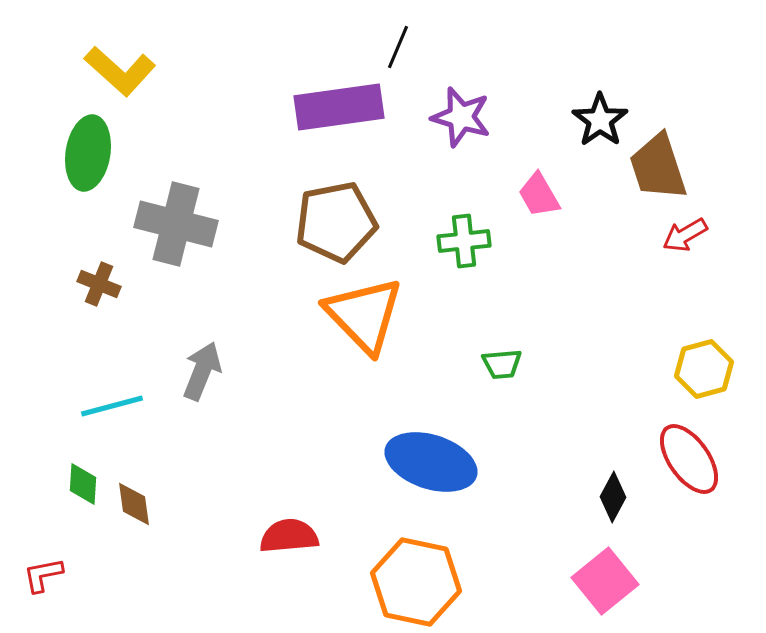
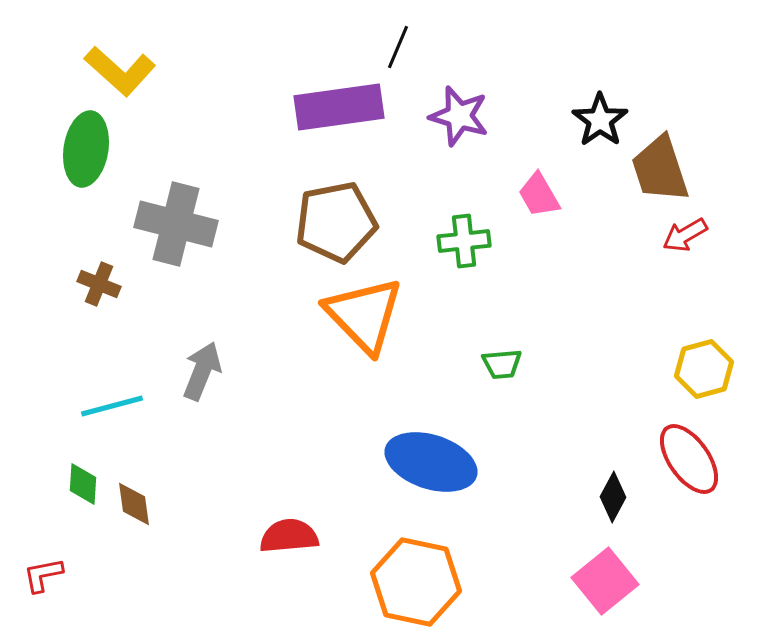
purple star: moved 2 px left, 1 px up
green ellipse: moved 2 px left, 4 px up
brown trapezoid: moved 2 px right, 2 px down
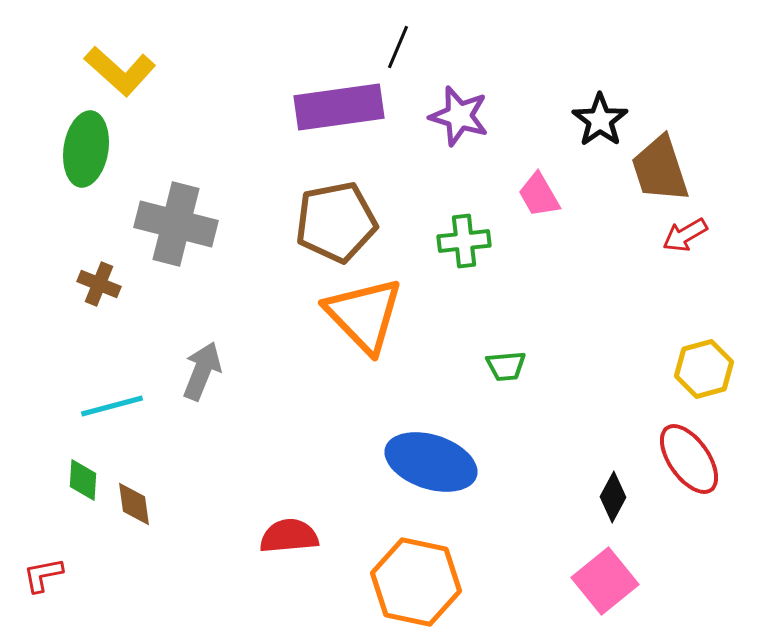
green trapezoid: moved 4 px right, 2 px down
green diamond: moved 4 px up
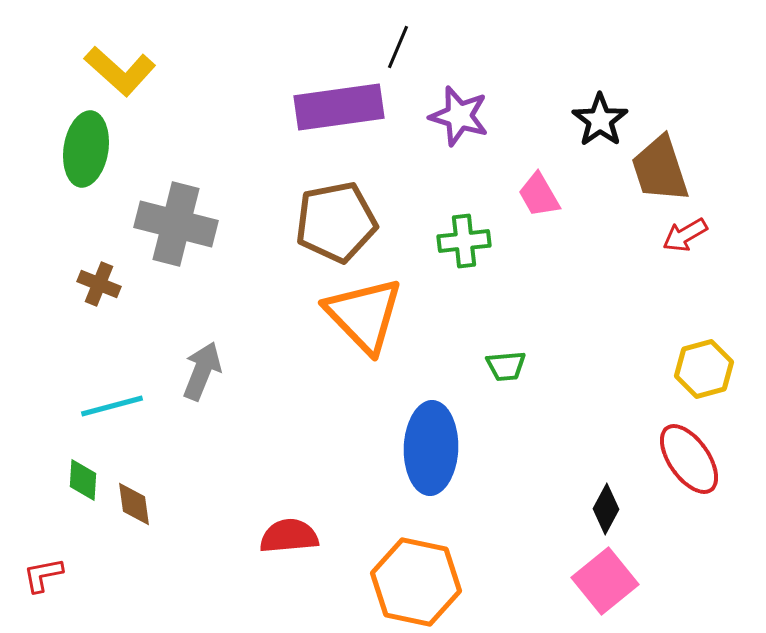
blue ellipse: moved 14 px up; rotated 74 degrees clockwise
black diamond: moved 7 px left, 12 px down
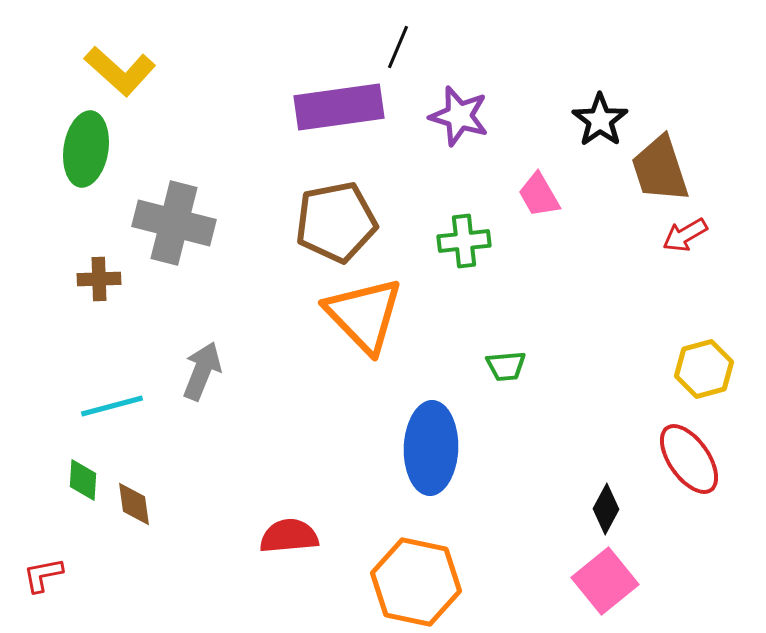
gray cross: moved 2 px left, 1 px up
brown cross: moved 5 px up; rotated 24 degrees counterclockwise
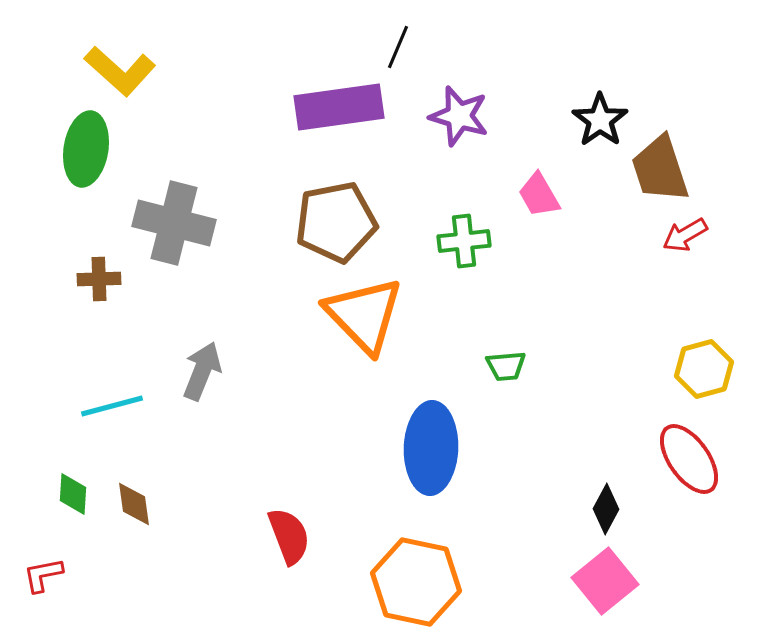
green diamond: moved 10 px left, 14 px down
red semicircle: rotated 74 degrees clockwise
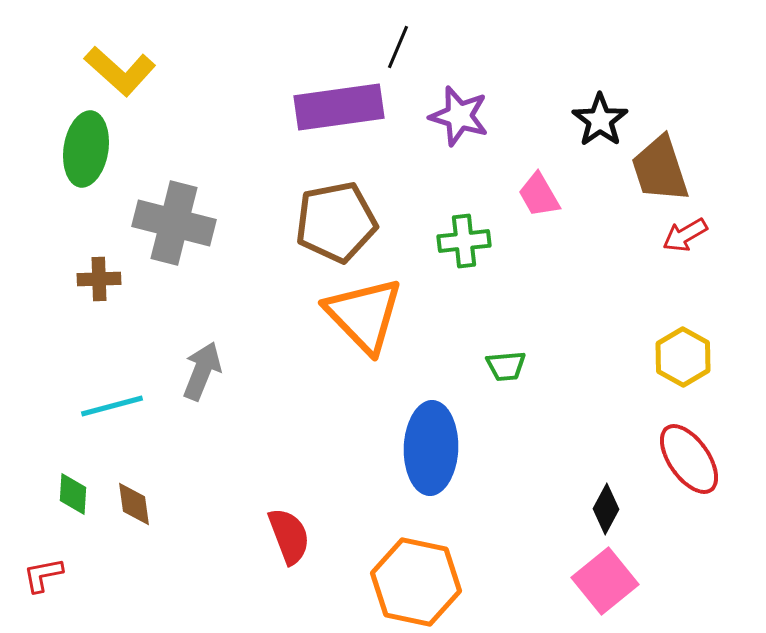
yellow hexagon: moved 21 px left, 12 px up; rotated 16 degrees counterclockwise
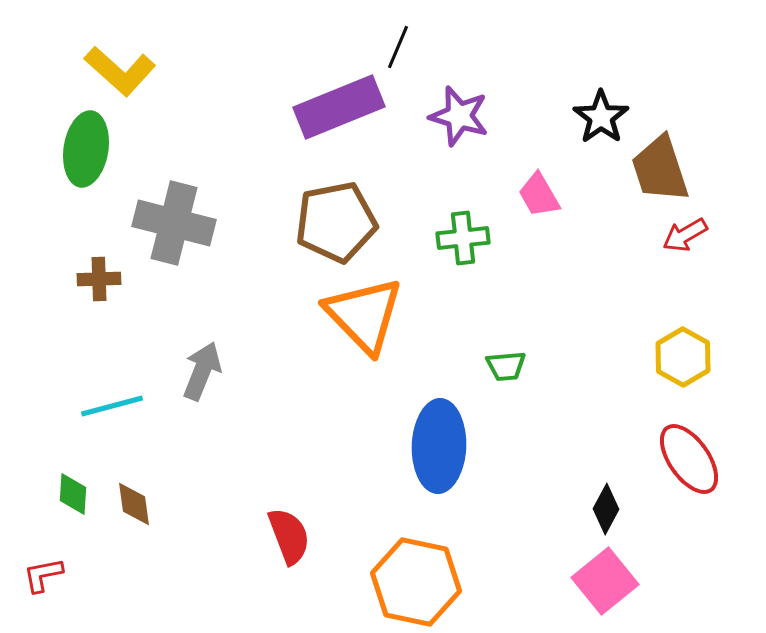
purple rectangle: rotated 14 degrees counterclockwise
black star: moved 1 px right, 3 px up
green cross: moved 1 px left, 3 px up
blue ellipse: moved 8 px right, 2 px up
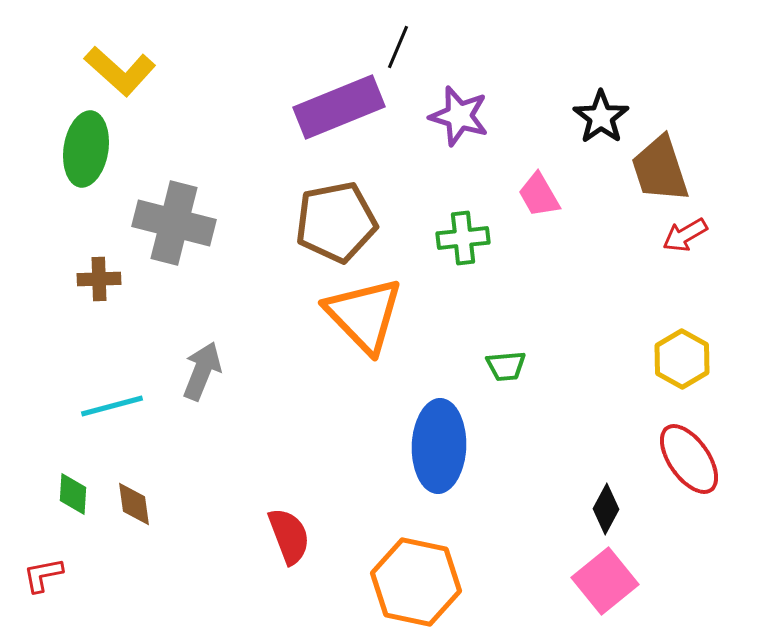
yellow hexagon: moved 1 px left, 2 px down
